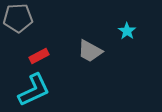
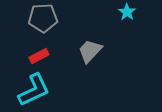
gray pentagon: moved 25 px right
cyan star: moved 19 px up
gray trapezoid: rotated 104 degrees clockwise
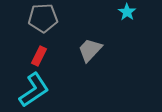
gray trapezoid: moved 1 px up
red rectangle: rotated 36 degrees counterclockwise
cyan L-shape: rotated 9 degrees counterclockwise
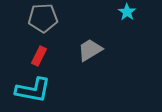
gray trapezoid: rotated 16 degrees clockwise
cyan L-shape: moved 1 px left; rotated 45 degrees clockwise
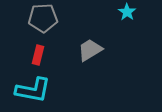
red rectangle: moved 1 px left, 1 px up; rotated 12 degrees counterclockwise
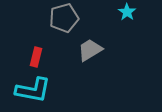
gray pentagon: moved 21 px right; rotated 12 degrees counterclockwise
red rectangle: moved 2 px left, 2 px down
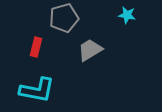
cyan star: moved 3 px down; rotated 24 degrees counterclockwise
red rectangle: moved 10 px up
cyan L-shape: moved 4 px right
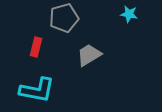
cyan star: moved 2 px right, 1 px up
gray trapezoid: moved 1 px left, 5 px down
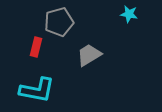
gray pentagon: moved 5 px left, 4 px down
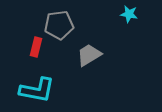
gray pentagon: moved 3 px down; rotated 8 degrees clockwise
